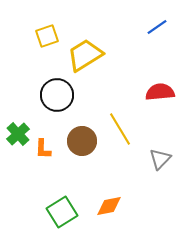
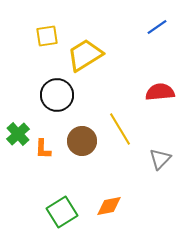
yellow square: rotated 10 degrees clockwise
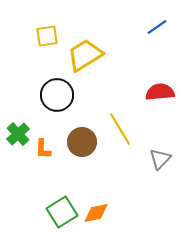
brown circle: moved 1 px down
orange diamond: moved 13 px left, 7 px down
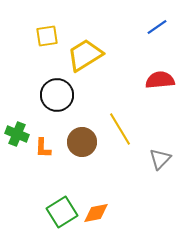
red semicircle: moved 12 px up
green cross: moved 1 px left; rotated 25 degrees counterclockwise
orange L-shape: moved 1 px up
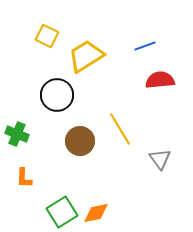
blue line: moved 12 px left, 19 px down; rotated 15 degrees clockwise
yellow square: rotated 35 degrees clockwise
yellow trapezoid: moved 1 px right, 1 px down
brown circle: moved 2 px left, 1 px up
orange L-shape: moved 19 px left, 30 px down
gray triangle: rotated 20 degrees counterclockwise
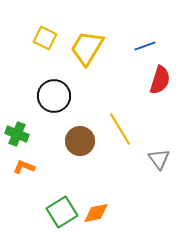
yellow square: moved 2 px left, 2 px down
yellow trapezoid: moved 1 px right, 8 px up; rotated 27 degrees counterclockwise
red semicircle: rotated 112 degrees clockwise
black circle: moved 3 px left, 1 px down
gray triangle: moved 1 px left
orange L-shape: moved 11 px up; rotated 110 degrees clockwise
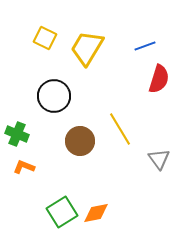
red semicircle: moved 1 px left, 1 px up
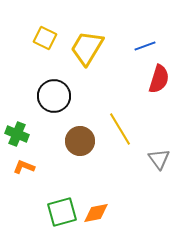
green square: rotated 16 degrees clockwise
